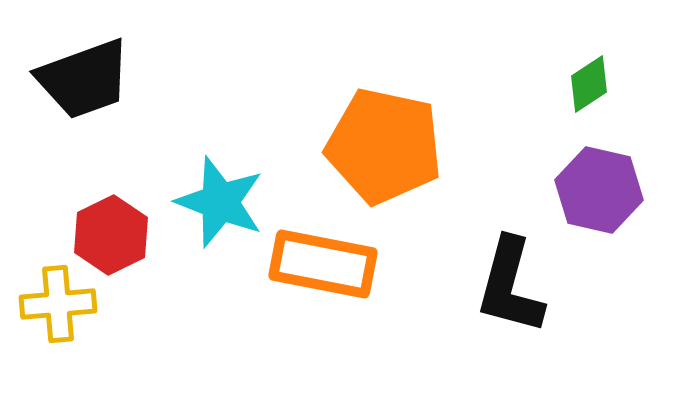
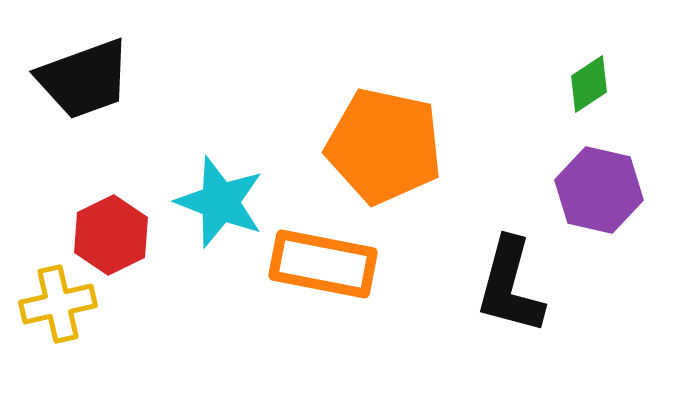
yellow cross: rotated 8 degrees counterclockwise
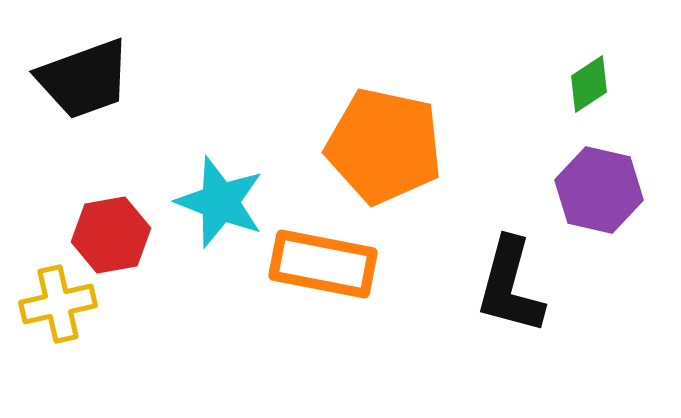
red hexagon: rotated 16 degrees clockwise
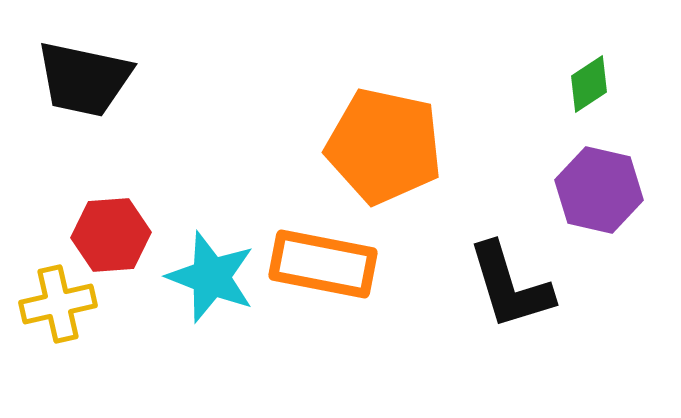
black trapezoid: rotated 32 degrees clockwise
cyan star: moved 9 px left, 75 px down
red hexagon: rotated 6 degrees clockwise
black L-shape: rotated 32 degrees counterclockwise
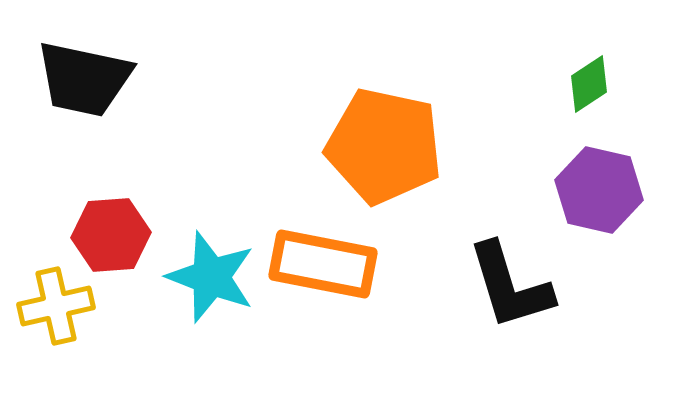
yellow cross: moved 2 px left, 2 px down
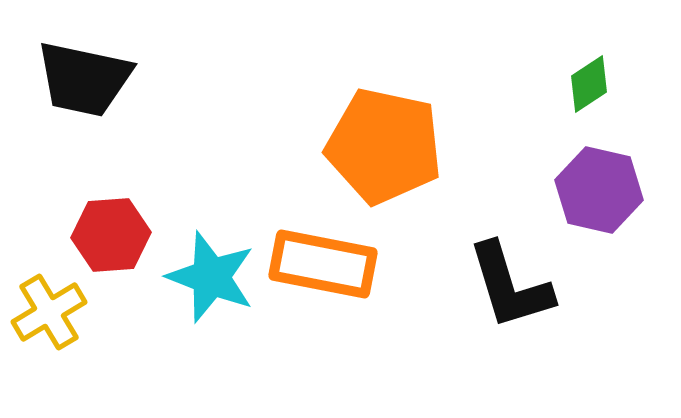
yellow cross: moved 7 px left, 6 px down; rotated 18 degrees counterclockwise
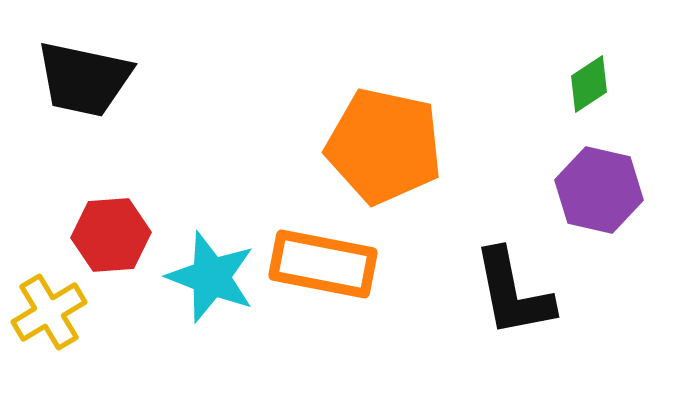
black L-shape: moved 3 px right, 7 px down; rotated 6 degrees clockwise
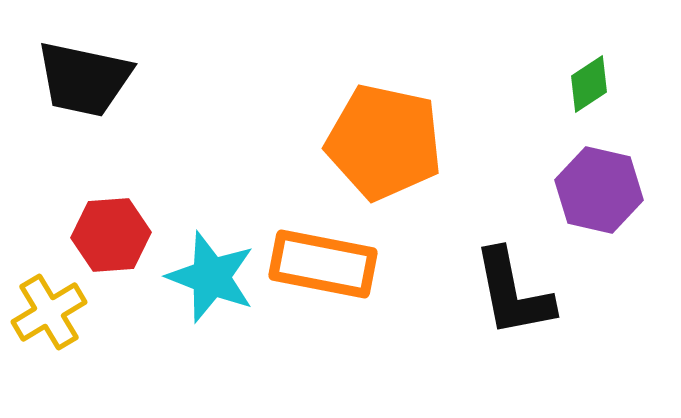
orange pentagon: moved 4 px up
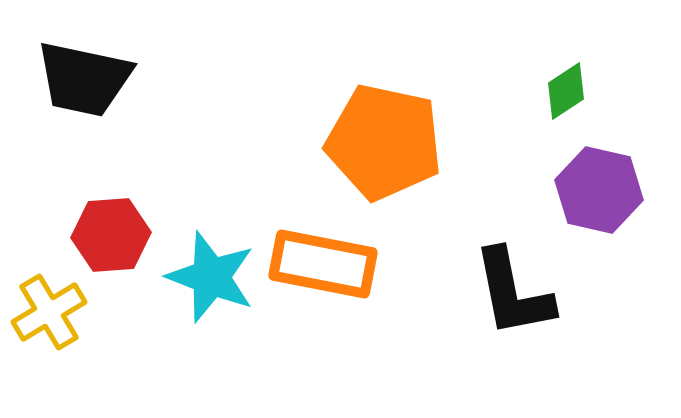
green diamond: moved 23 px left, 7 px down
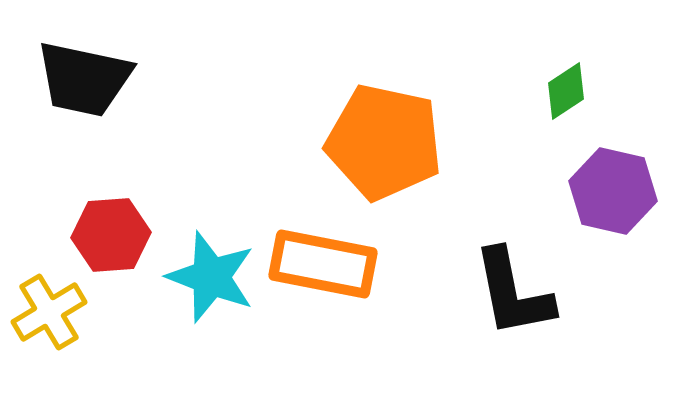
purple hexagon: moved 14 px right, 1 px down
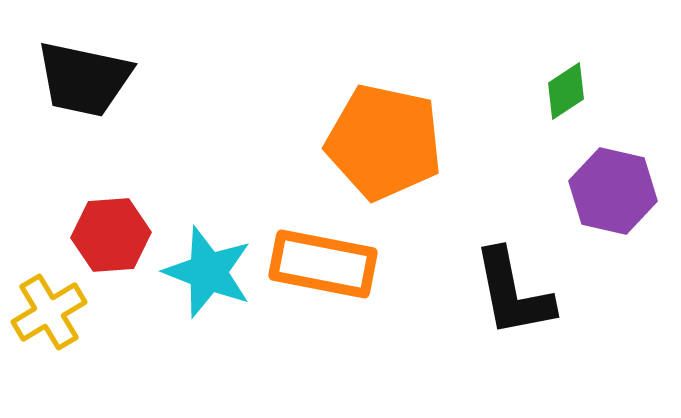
cyan star: moved 3 px left, 5 px up
